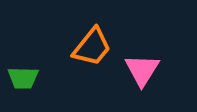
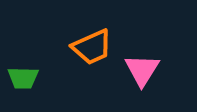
orange trapezoid: rotated 27 degrees clockwise
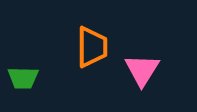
orange trapezoid: rotated 66 degrees counterclockwise
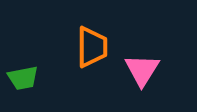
green trapezoid: rotated 12 degrees counterclockwise
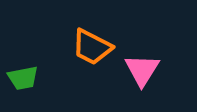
orange trapezoid: rotated 117 degrees clockwise
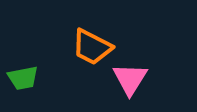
pink triangle: moved 12 px left, 9 px down
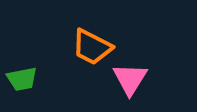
green trapezoid: moved 1 px left, 1 px down
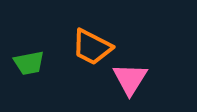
green trapezoid: moved 7 px right, 16 px up
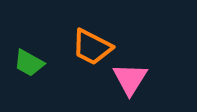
green trapezoid: rotated 40 degrees clockwise
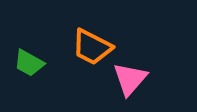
pink triangle: rotated 9 degrees clockwise
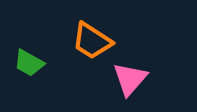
orange trapezoid: moved 6 px up; rotated 6 degrees clockwise
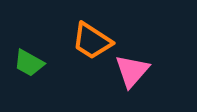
pink triangle: moved 2 px right, 8 px up
